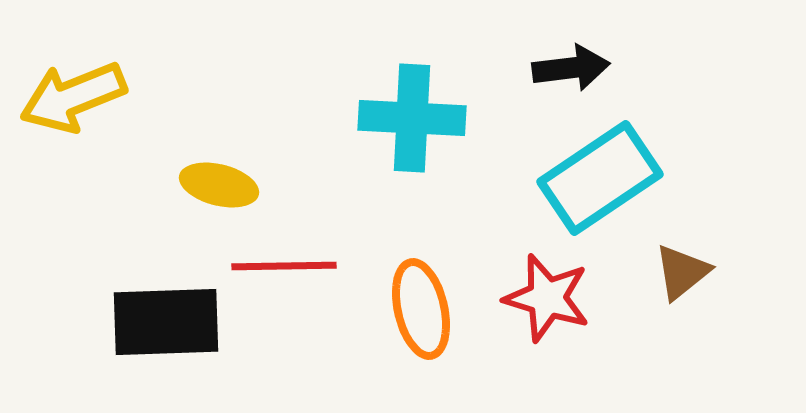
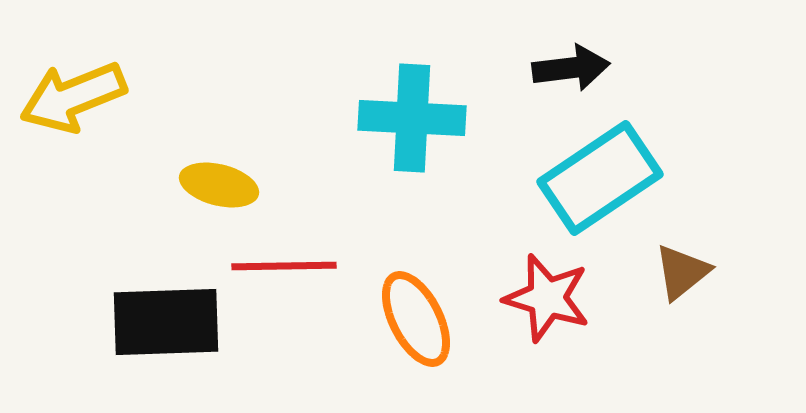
orange ellipse: moved 5 px left, 10 px down; rotated 14 degrees counterclockwise
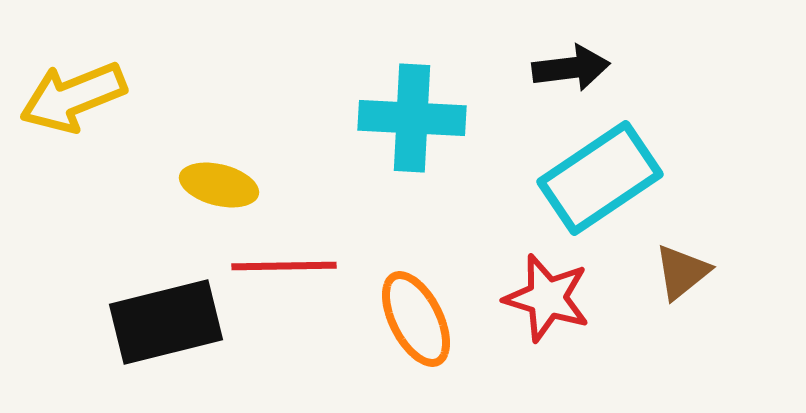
black rectangle: rotated 12 degrees counterclockwise
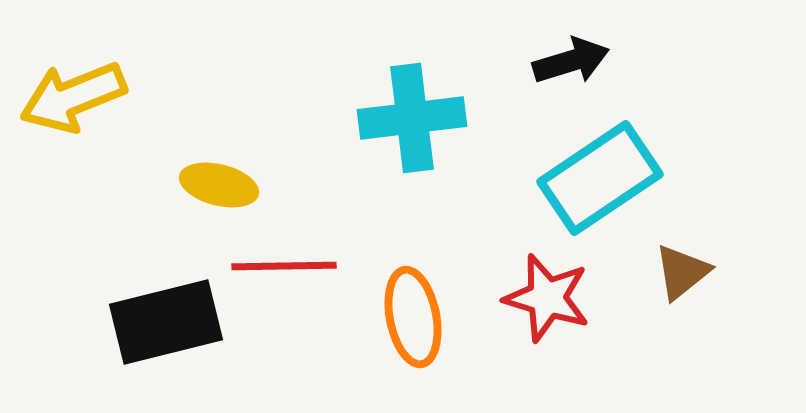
black arrow: moved 7 px up; rotated 10 degrees counterclockwise
cyan cross: rotated 10 degrees counterclockwise
orange ellipse: moved 3 px left, 2 px up; rotated 16 degrees clockwise
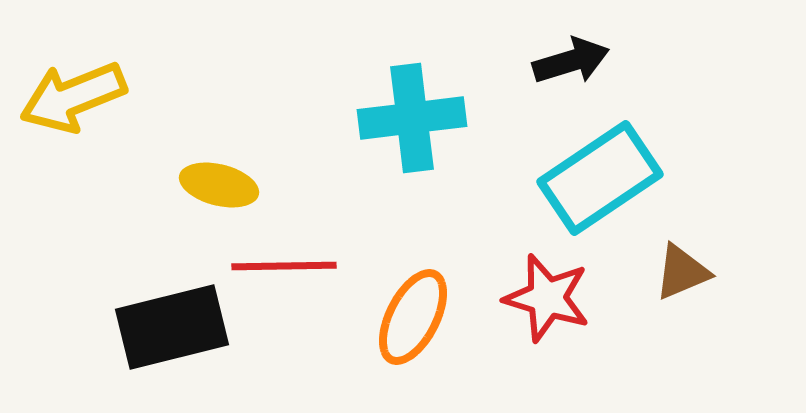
brown triangle: rotated 16 degrees clockwise
orange ellipse: rotated 38 degrees clockwise
black rectangle: moved 6 px right, 5 px down
